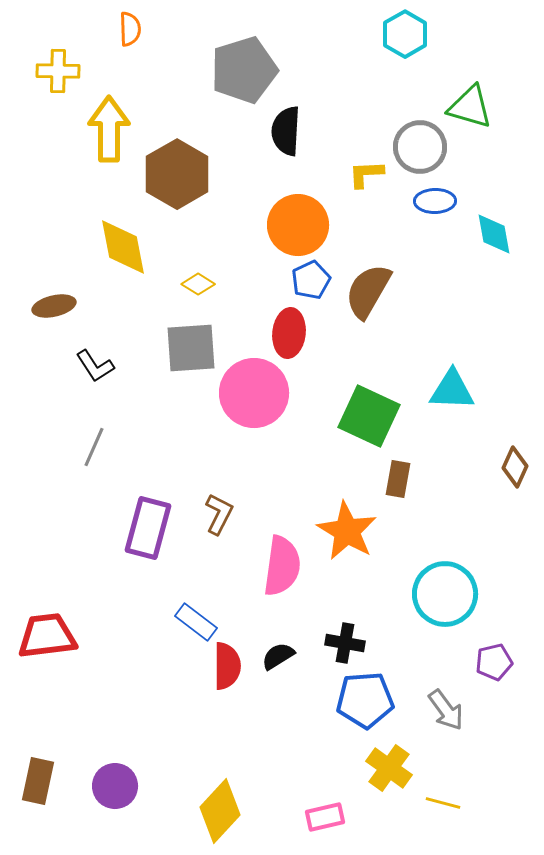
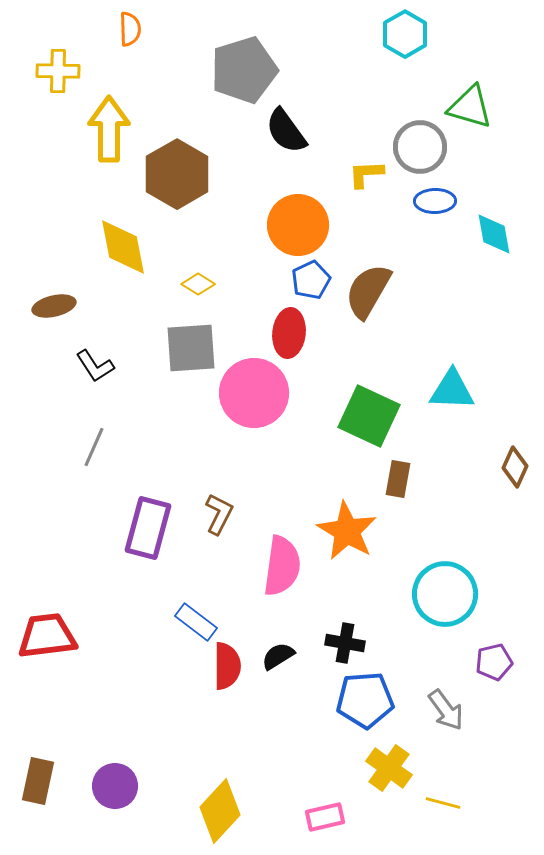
black semicircle at (286, 131): rotated 39 degrees counterclockwise
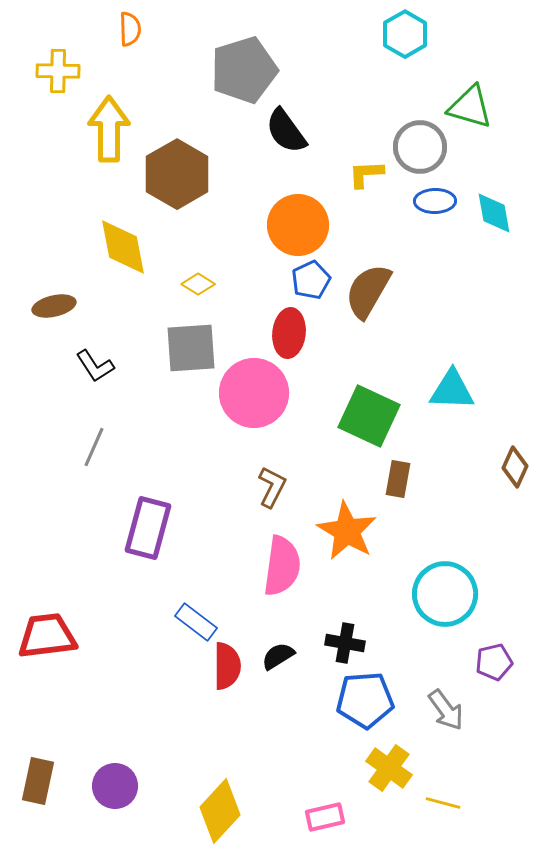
cyan diamond at (494, 234): moved 21 px up
brown L-shape at (219, 514): moved 53 px right, 27 px up
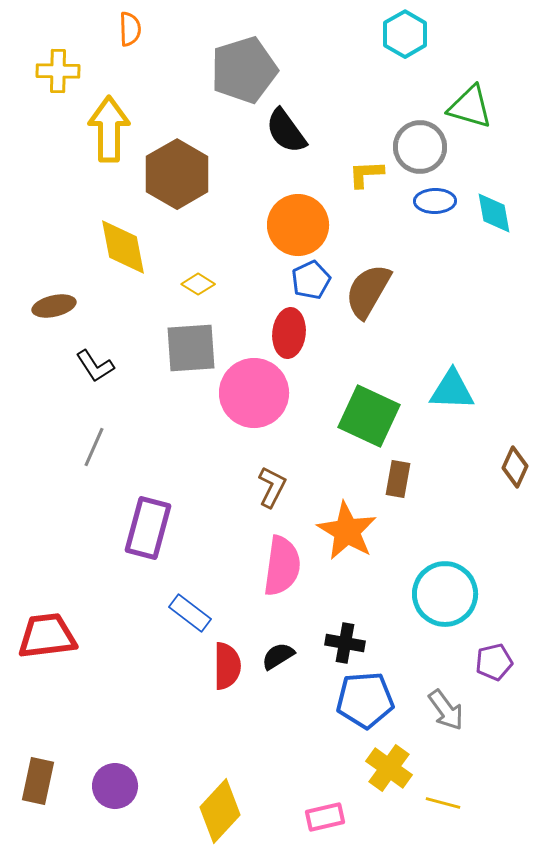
blue rectangle at (196, 622): moved 6 px left, 9 px up
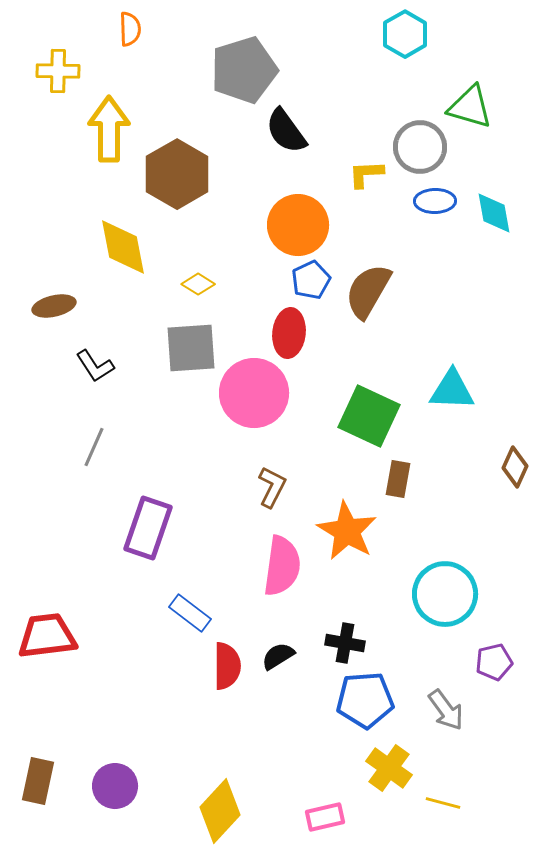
purple rectangle at (148, 528): rotated 4 degrees clockwise
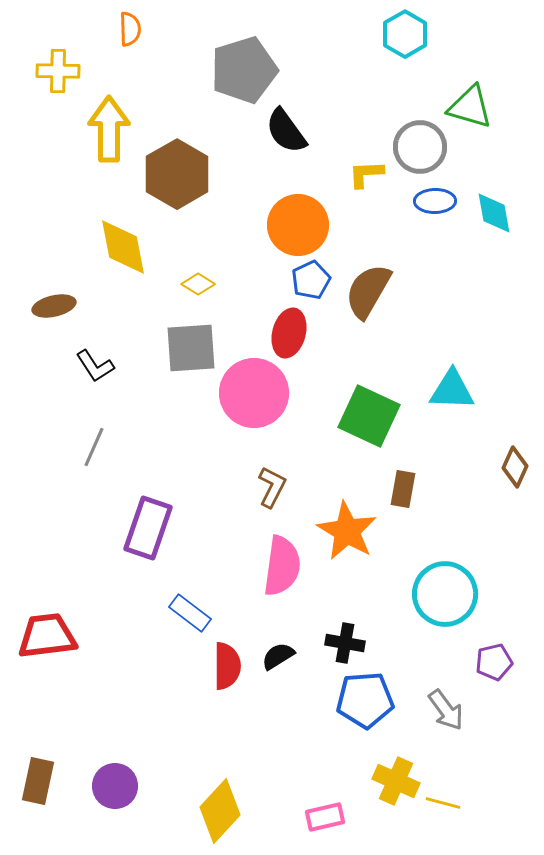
red ellipse at (289, 333): rotated 9 degrees clockwise
brown rectangle at (398, 479): moved 5 px right, 10 px down
yellow cross at (389, 768): moved 7 px right, 13 px down; rotated 12 degrees counterclockwise
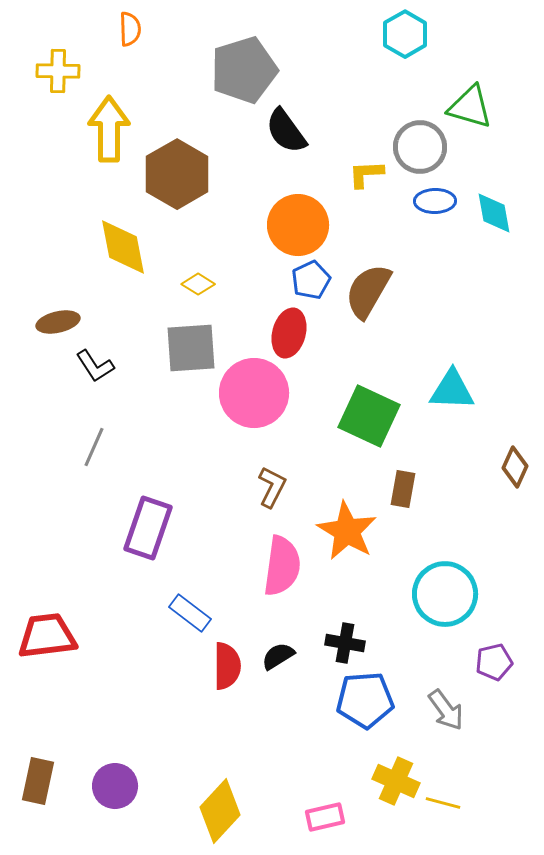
brown ellipse at (54, 306): moved 4 px right, 16 px down
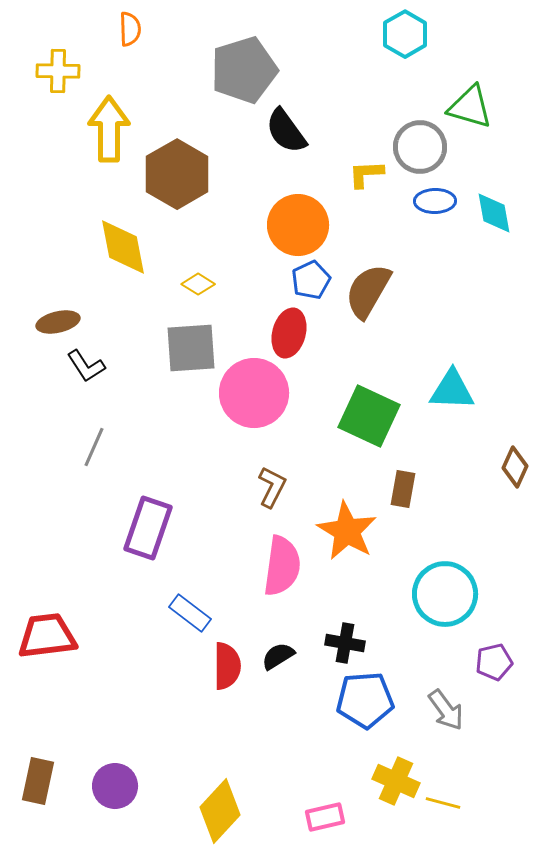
black L-shape at (95, 366): moved 9 px left
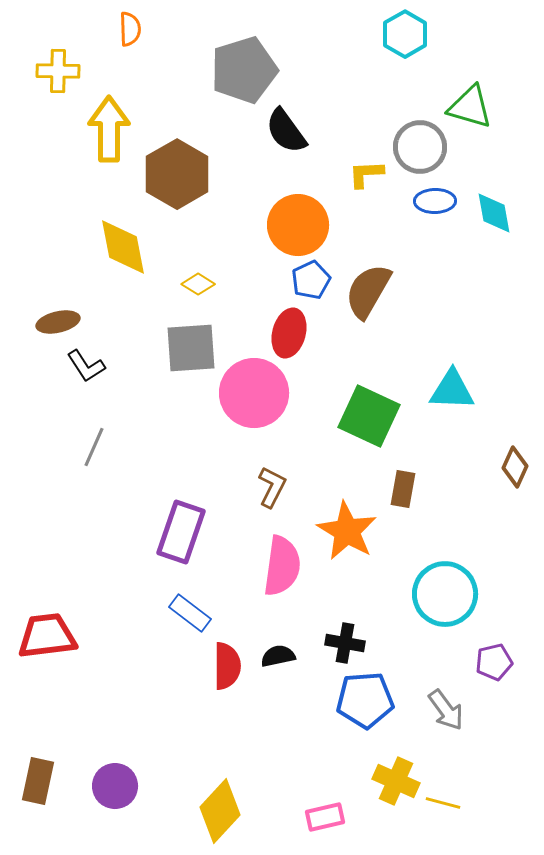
purple rectangle at (148, 528): moved 33 px right, 4 px down
black semicircle at (278, 656): rotated 20 degrees clockwise
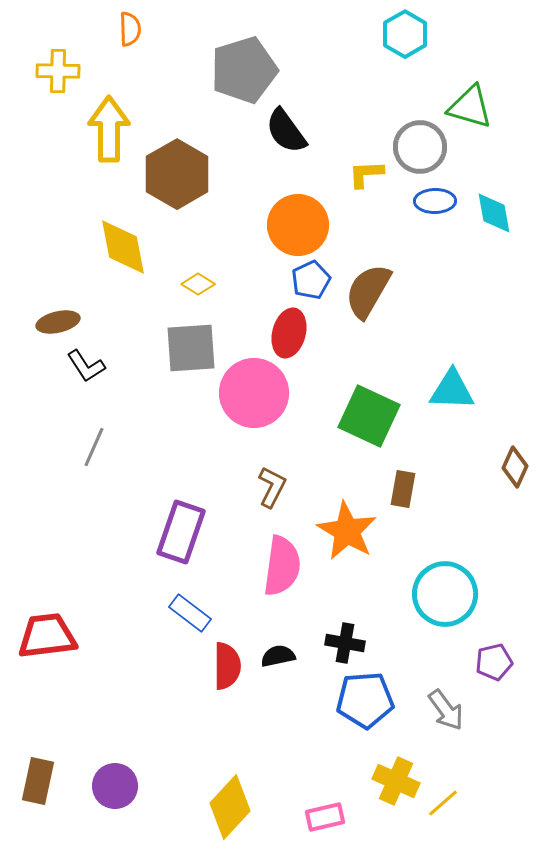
yellow line at (443, 803): rotated 56 degrees counterclockwise
yellow diamond at (220, 811): moved 10 px right, 4 px up
